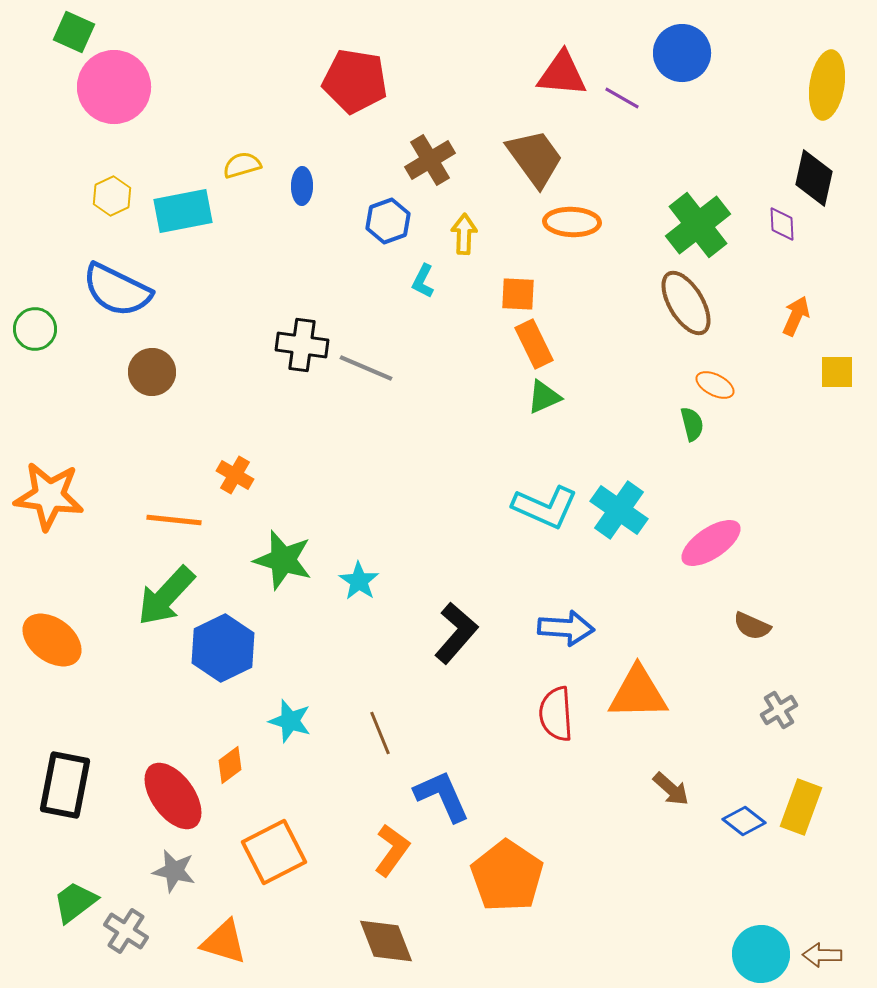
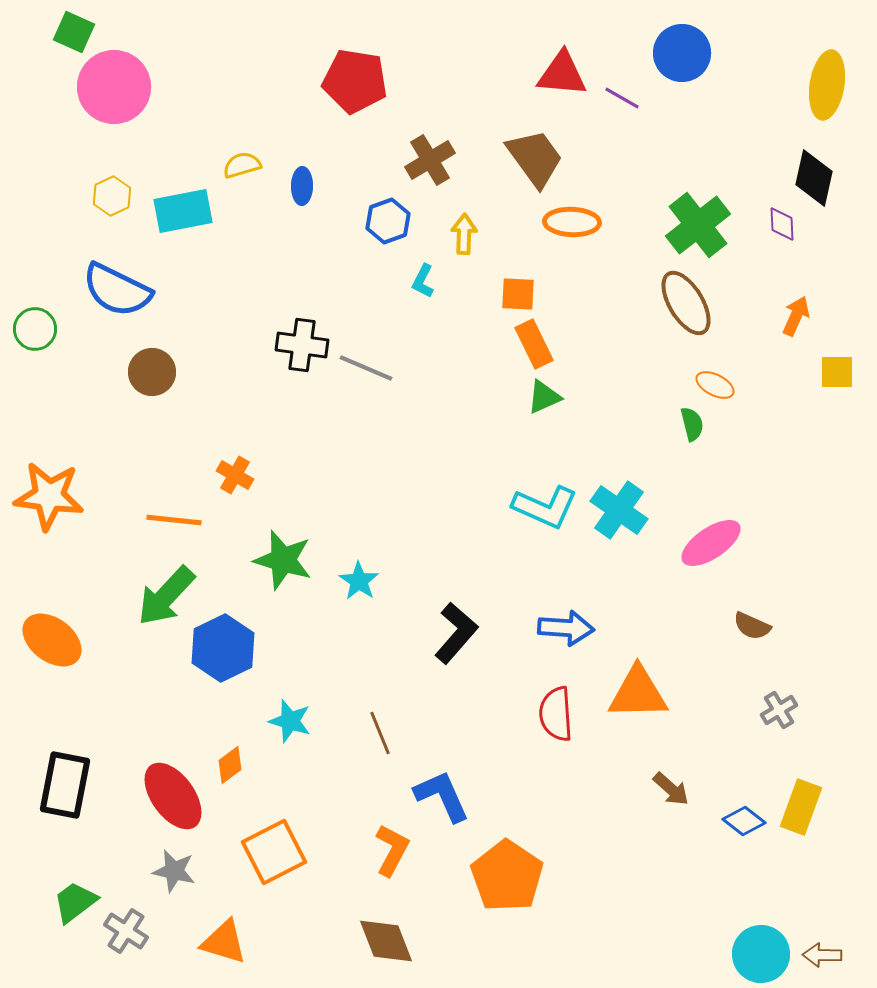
orange L-shape at (392, 850): rotated 8 degrees counterclockwise
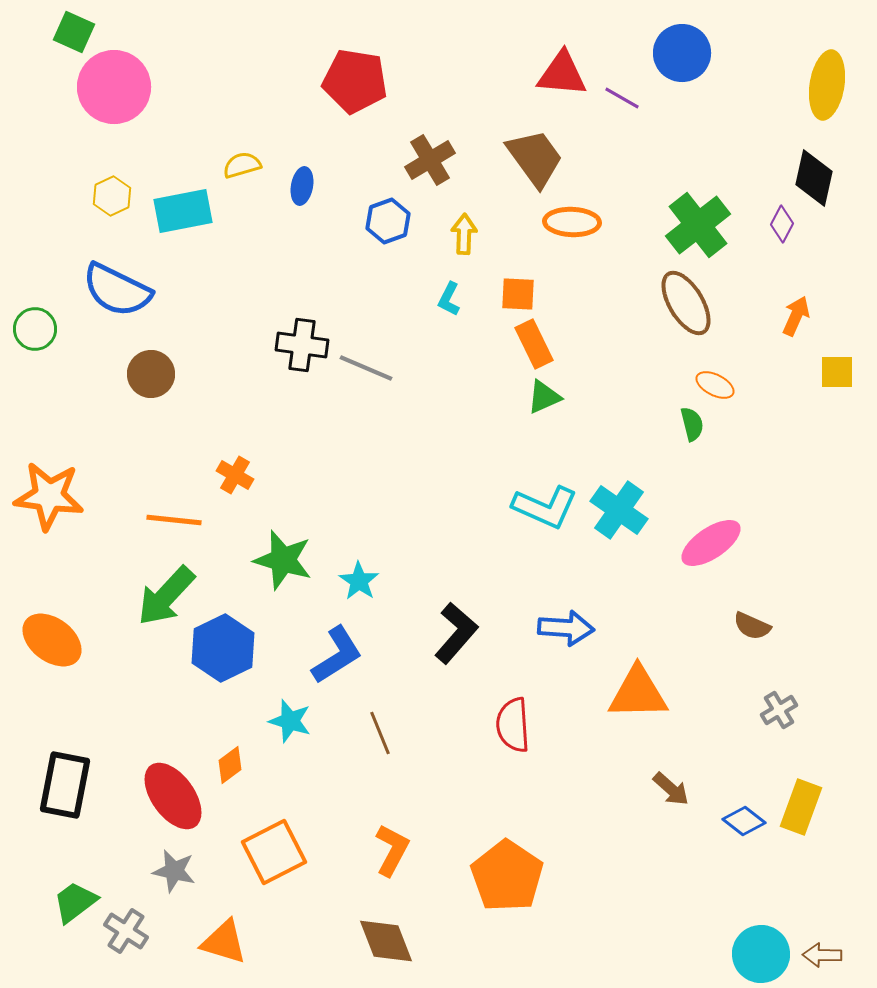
blue ellipse at (302, 186): rotated 9 degrees clockwise
purple diamond at (782, 224): rotated 30 degrees clockwise
cyan L-shape at (423, 281): moved 26 px right, 18 px down
brown circle at (152, 372): moved 1 px left, 2 px down
red semicircle at (556, 714): moved 43 px left, 11 px down
blue L-shape at (442, 796): moved 105 px left, 141 px up; rotated 82 degrees clockwise
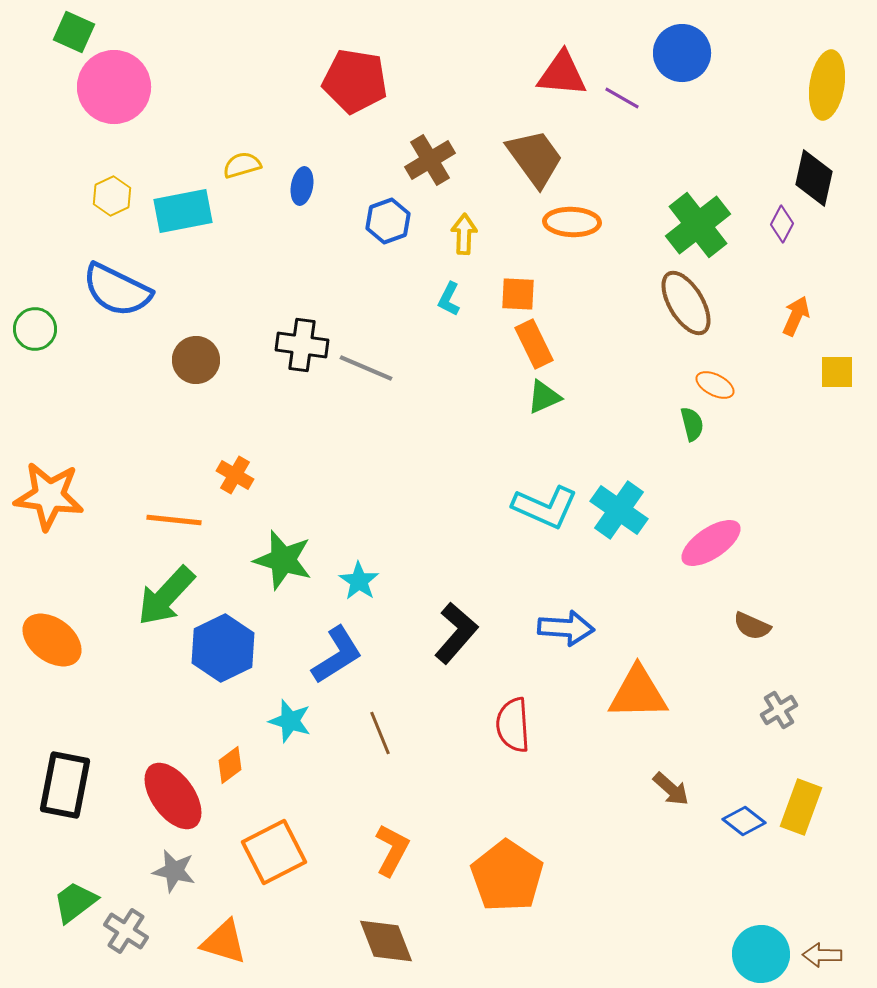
brown circle at (151, 374): moved 45 px right, 14 px up
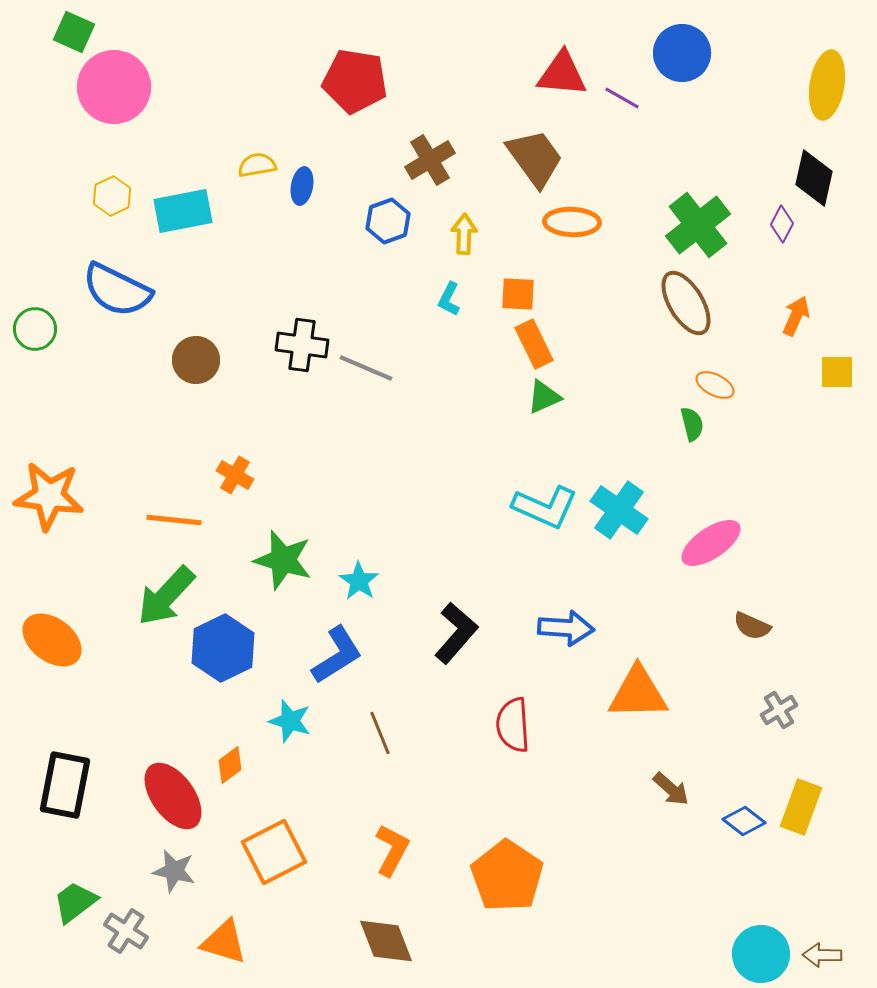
yellow semicircle at (242, 165): moved 15 px right; rotated 6 degrees clockwise
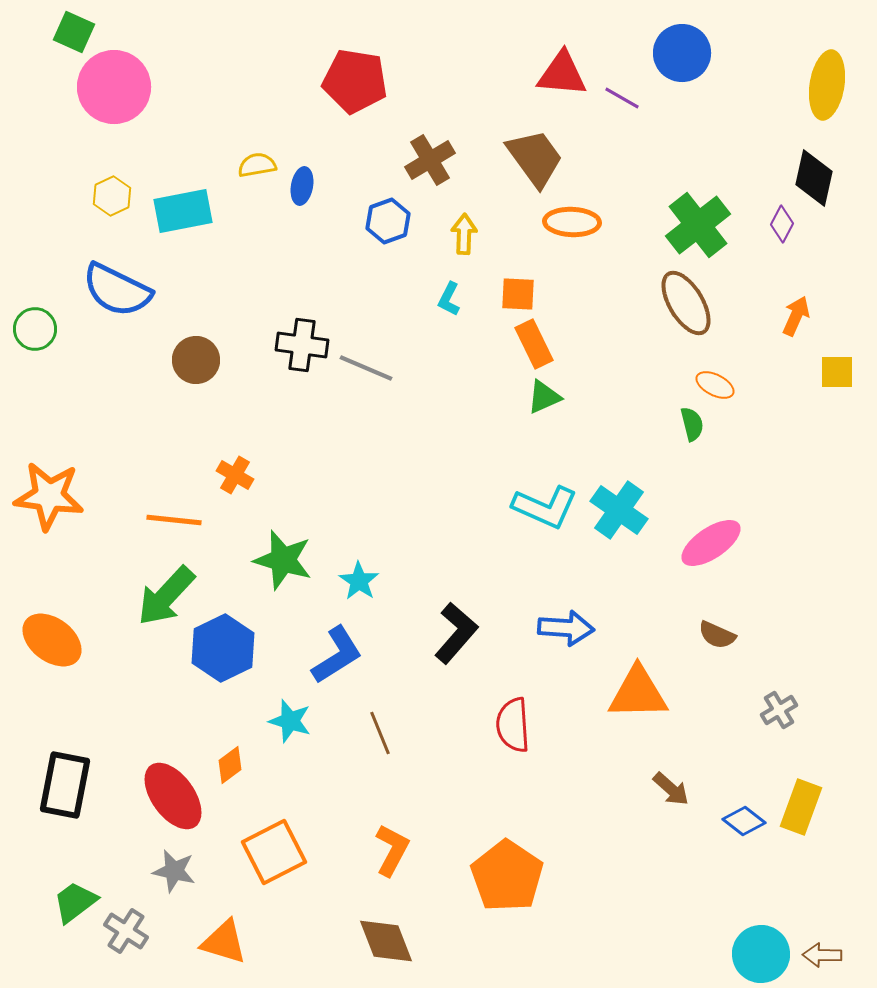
brown semicircle at (752, 626): moved 35 px left, 9 px down
